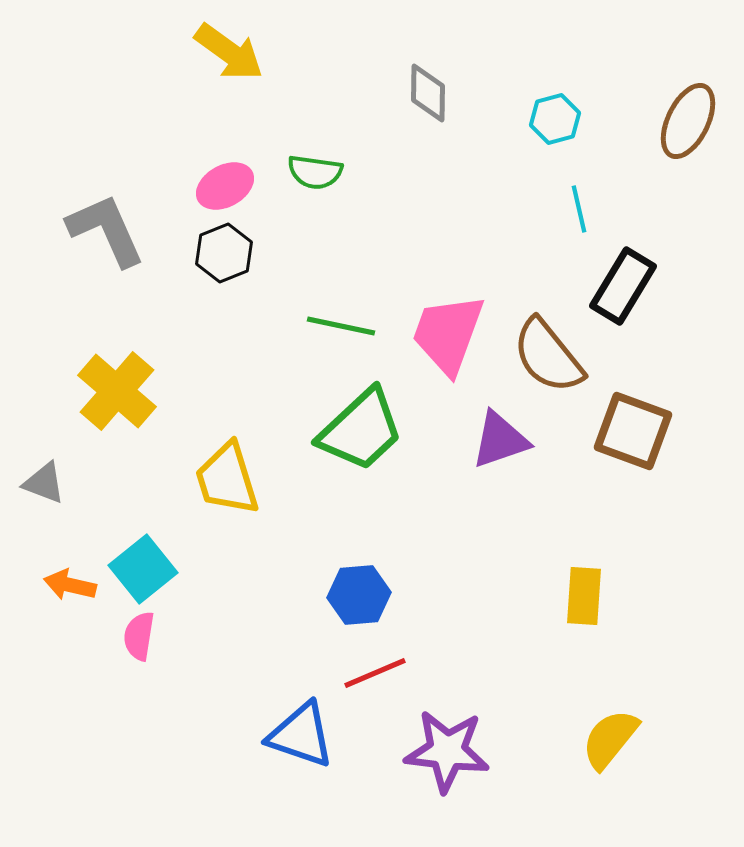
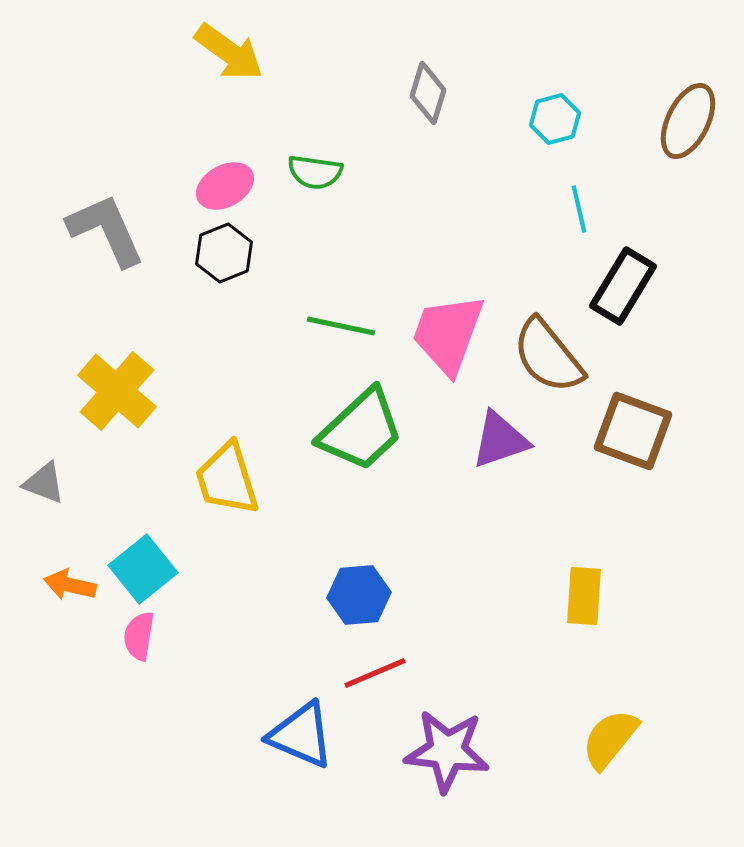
gray diamond: rotated 16 degrees clockwise
blue triangle: rotated 4 degrees clockwise
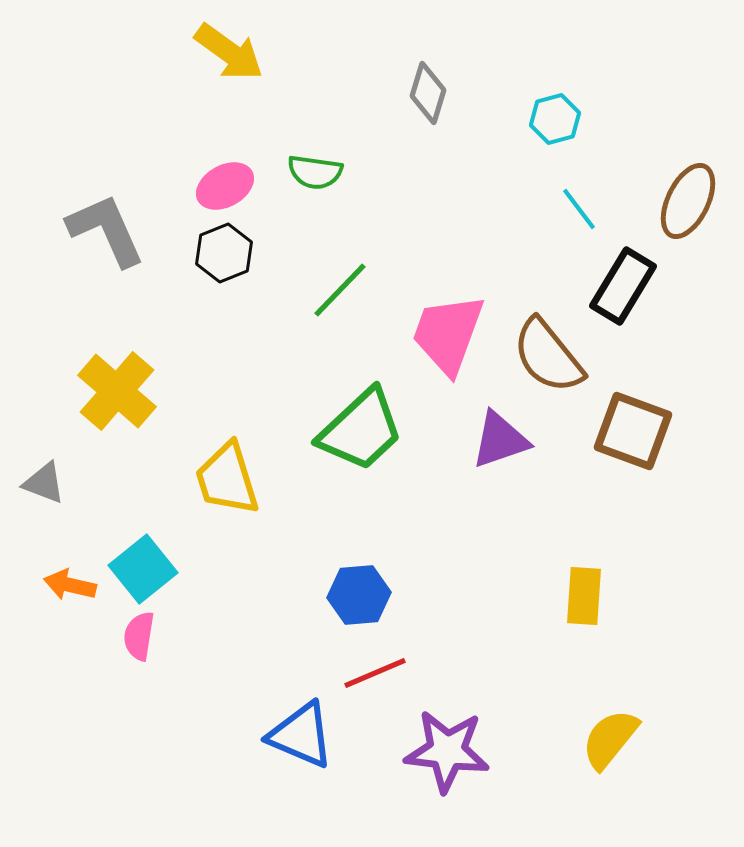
brown ellipse: moved 80 px down
cyan line: rotated 24 degrees counterclockwise
green line: moved 1 px left, 36 px up; rotated 58 degrees counterclockwise
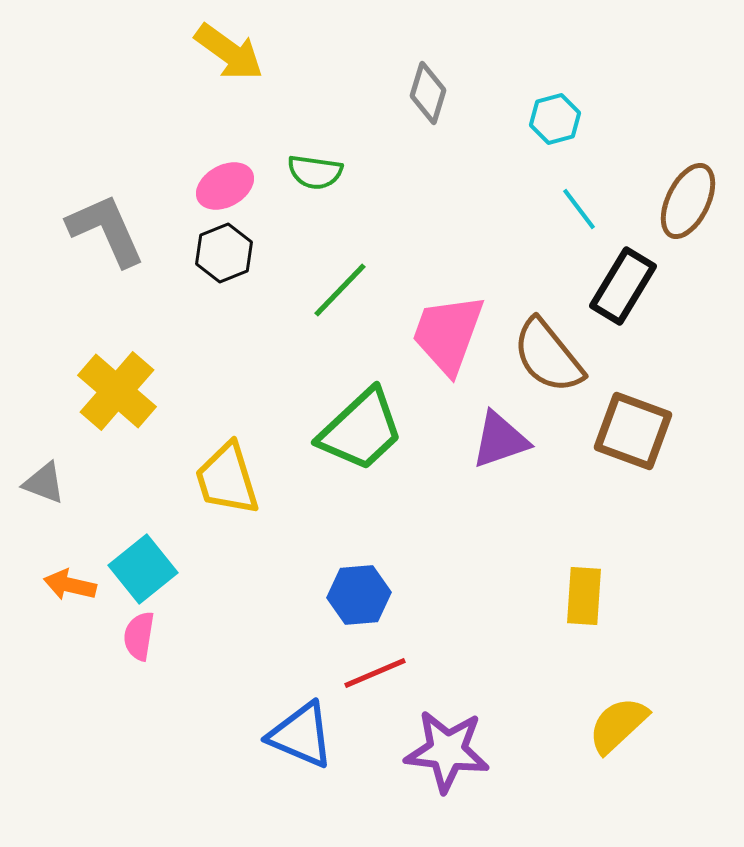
yellow semicircle: moved 8 px right, 14 px up; rotated 8 degrees clockwise
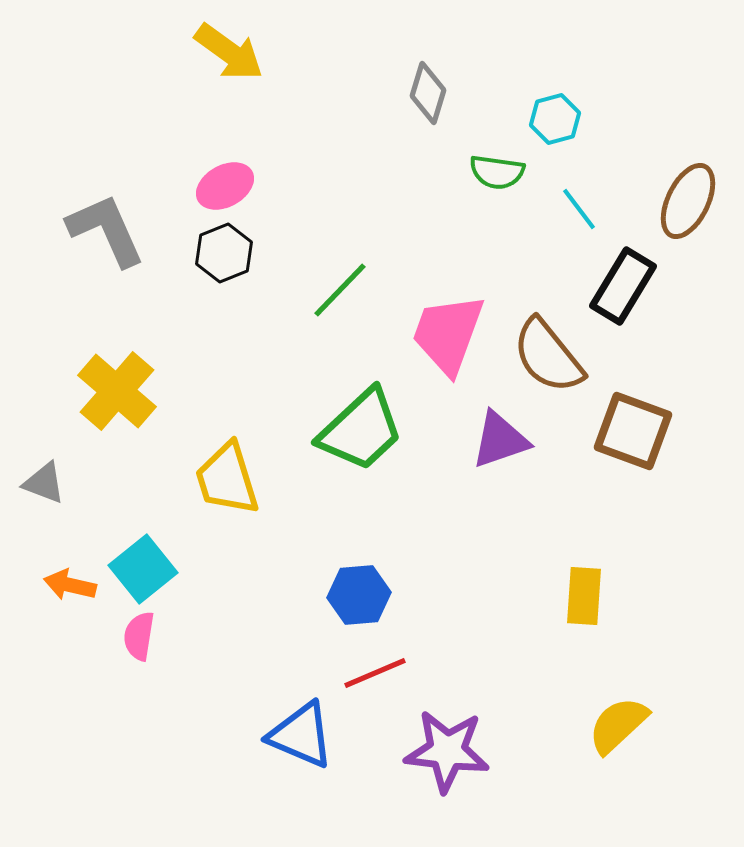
green semicircle: moved 182 px right
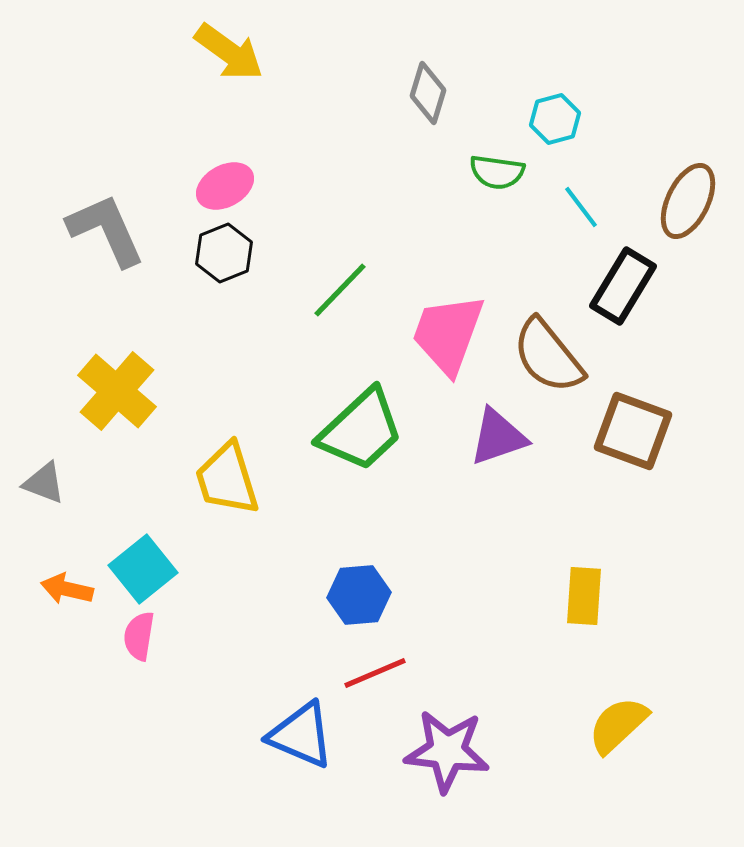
cyan line: moved 2 px right, 2 px up
purple triangle: moved 2 px left, 3 px up
orange arrow: moved 3 px left, 4 px down
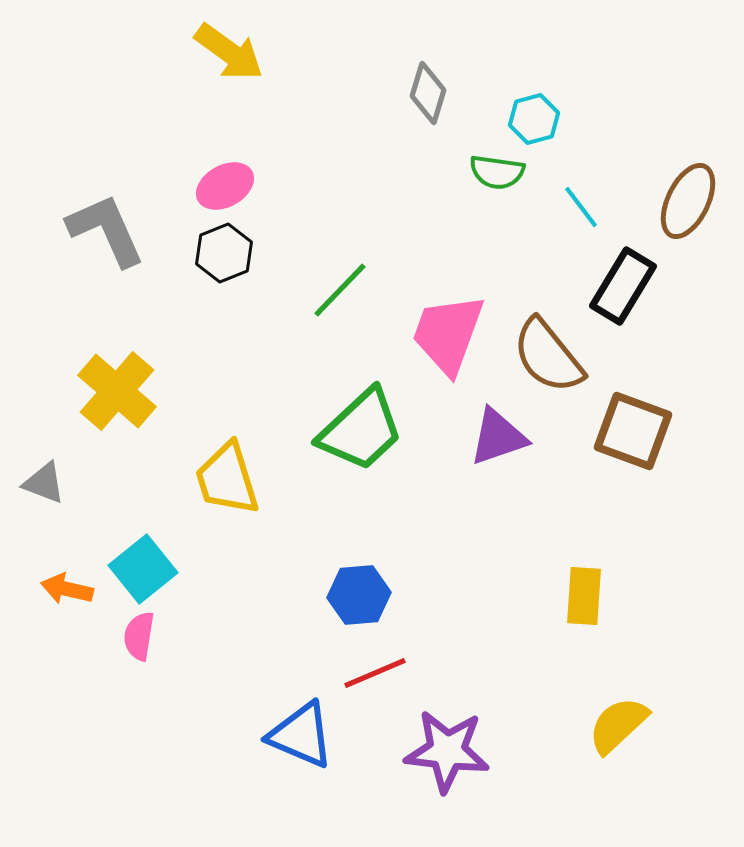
cyan hexagon: moved 21 px left
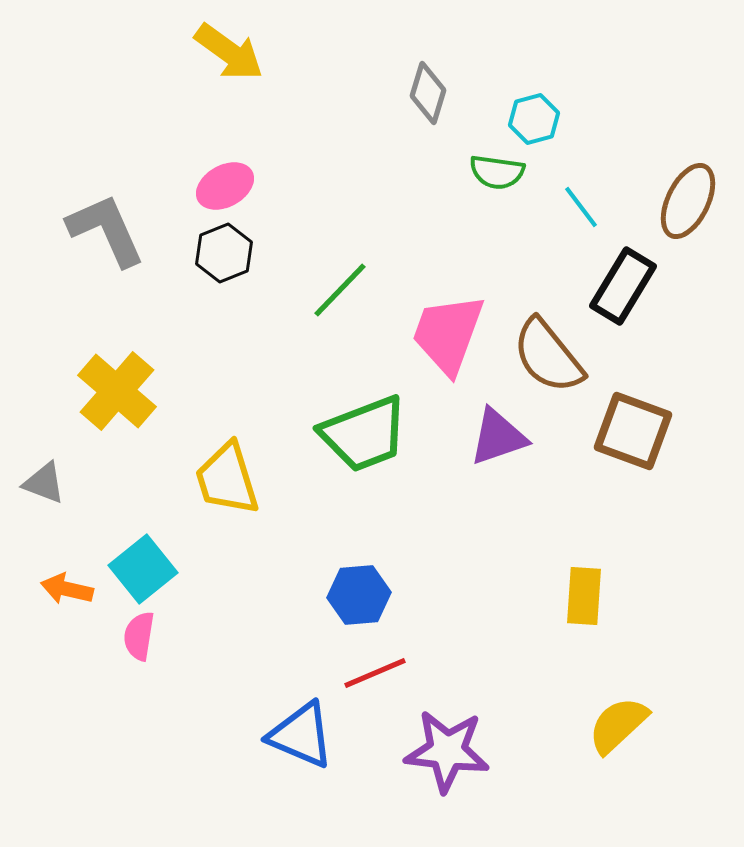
green trapezoid: moved 3 px right, 4 px down; rotated 22 degrees clockwise
